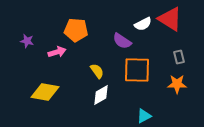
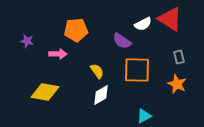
orange pentagon: rotated 10 degrees counterclockwise
pink arrow: moved 1 px right, 2 px down; rotated 18 degrees clockwise
orange star: rotated 24 degrees clockwise
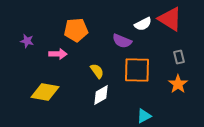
purple semicircle: rotated 12 degrees counterclockwise
orange star: moved 1 px right; rotated 12 degrees clockwise
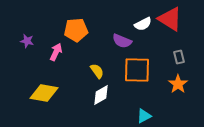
pink arrow: moved 2 px left, 2 px up; rotated 66 degrees counterclockwise
yellow diamond: moved 1 px left, 1 px down
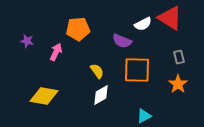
red triangle: moved 1 px up
orange pentagon: moved 2 px right, 1 px up
yellow diamond: moved 3 px down
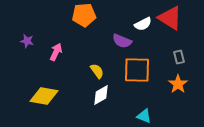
orange pentagon: moved 6 px right, 14 px up
cyan triangle: rotated 49 degrees clockwise
